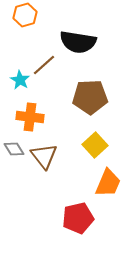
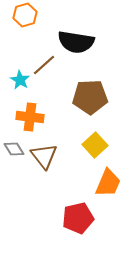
black semicircle: moved 2 px left
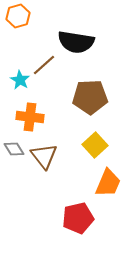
orange hexagon: moved 7 px left, 1 px down
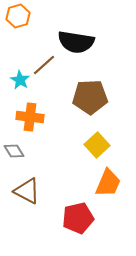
yellow square: moved 2 px right
gray diamond: moved 2 px down
brown triangle: moved 17 px left, 35 px down; rotated 24 degrees counterclockwise
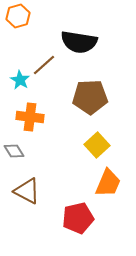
black semicircle: moved 3 px right
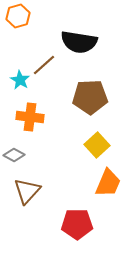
gray diamond: moved 4 px down; rotated 30 degrees counterclockwise
brown triangle: rotated 44 degrees clockwise
red pentagon: moved 1 px left, 6 px down; rotated 12 degrees clockwise
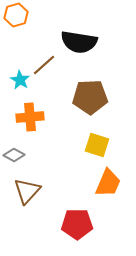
orange hexagon: moved 2 px left, 1 px up
orange cross: rotated 12 degrees counterclockwise
yellow square: rotated 30 degrees counterclockwise
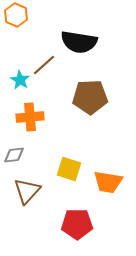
orange hexagon: rotated 20 degrees counterclockwise
yellow square: moved 28 px left, 24 px down
gray diamond: rotated 35 degrees counterclockwise
orange trapezoid: moved 1 px up; rotated 76 degrees clockwise
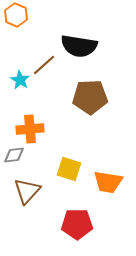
black semicircle: moved 4 px down
orange cross: moved 12 px down
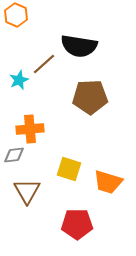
brown line: moved 1 px up
cyan star: moved 1 px left; rotated 18 degrees clockwise
orange trapezoid: rotated 8 degrees clockwise
brown triangle: rotated 12 degrees counterclockwise
